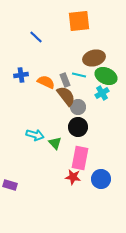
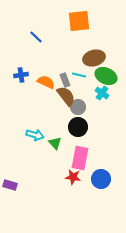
cyan cross: rotated 24 degrees counterclockwise
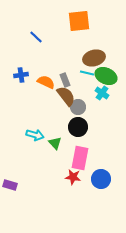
cyan line: moved 8 px right, 2 px up
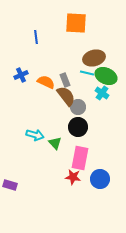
orange square: moved 3 px left, 2 px down; rotated 10 degrees clockwise
blue line: rotated 40 degrees clockwise
blue cross: rotated 16 degrees counterclockwise
blue circle: moved 1 px left
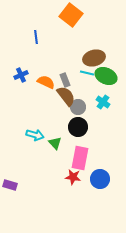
orange square: moved 5 px left, 8 px up; rotated 35 degrees clockwise
cyan cross: moved 1 px right, 9 px down
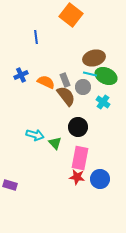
cyan line: moved 3 px right, 1 px down
gray circle: moved 5 px right, 20 px up
red star: moved 4 px right
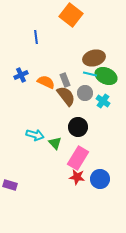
gray circle: moved 2 px right, 6 px down
cyan cross: moved 1 px up
pink rectangle: moved 2 px left; rotated 20 degrees clockwise
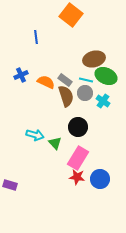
brown ellipse: moved 1 px down
cyan line: moved 4 px left, 6 px down
gray rectangle: rotated 32 degrees counterclockwise
brown semicircle: rotated 20 degrees clockwise
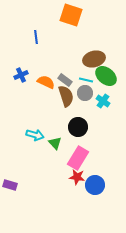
orange square: rotated 20 degrees counterclockwise
green ellipse: rotated 15 degrees clockwise
blue circle: moved 5 px left, 6 px down
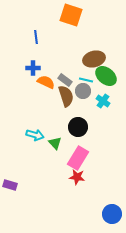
blue cross: moved 12 px right, 7 px up; rotated 24 degrees clockwise
gray circle: moved 2 px left, 2 px up
blue circle: moved 17 px right, 29 px down
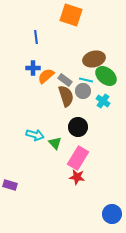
orange semicircle: moved 6 px up; rotated 66 degrees counterclockwise
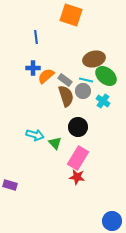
blue circle: moved 7 px down
